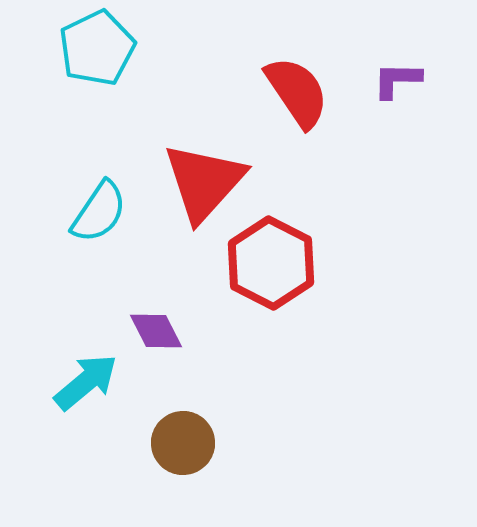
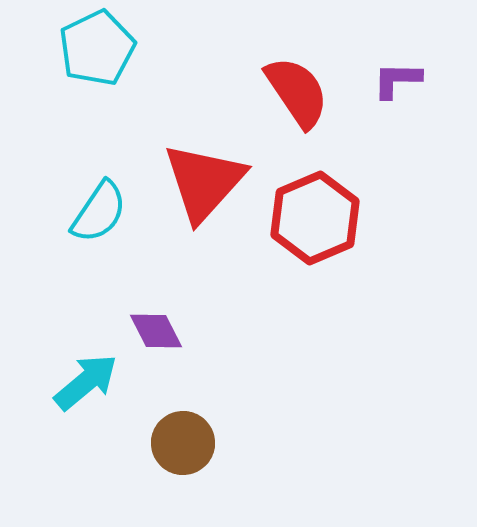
red hexagon: moved 44 px right, 45 px up; rotated 10 degrees clockwise
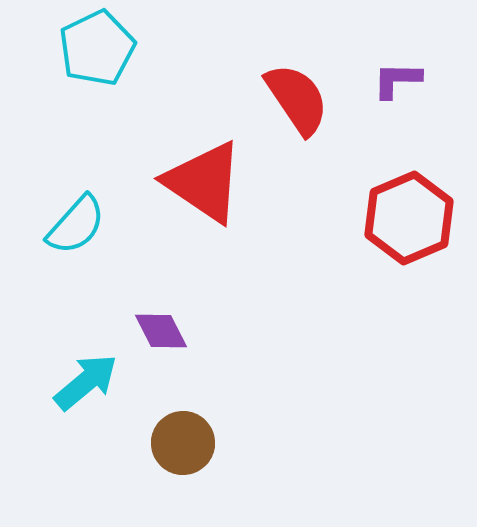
red semicircle: moved 7 px down
red triangle: rotated 38 degrees counterclockwise
cyan semicircle: moved 23 px left, 13 px down; rotated 8 degrees clockwise
red hexagon: moved 94 px right
purple diamond: moved 5 px right
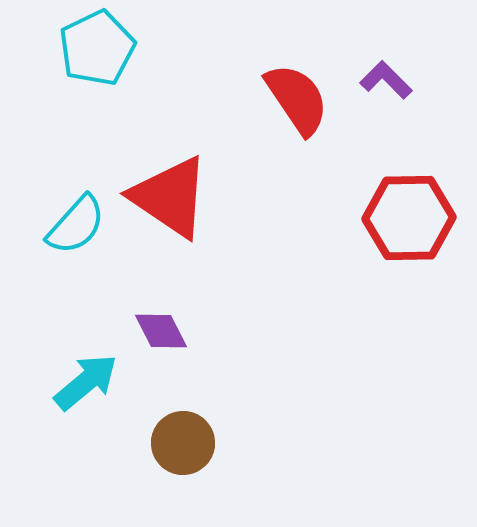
purple L-shape: moved 11 px left; rotated 44 degrees clockwise
red triangle: moved 34 px left, 15 px down
red hexagon: rotated 22 degrees clockwise
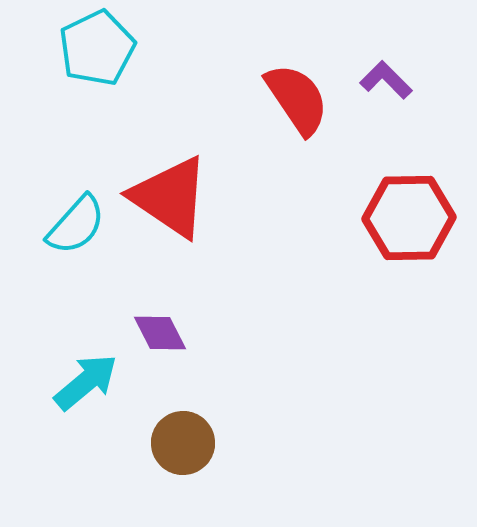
purple diamond: moved 1 px left, 2 px down
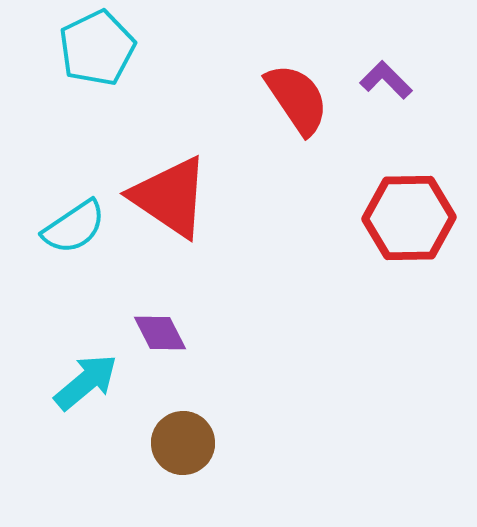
cyan semicircle: moved 2 px left, 2 px down; rotated 14 degrees clockwise
